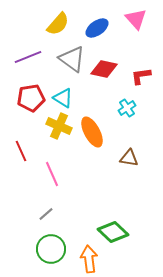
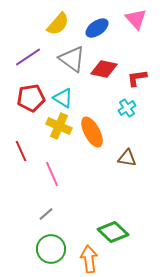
purple line: rotated 12 degrees counterclockwise
red L-shape: moved 4 px left, 2 px down
brown triangle: moved 2 px left
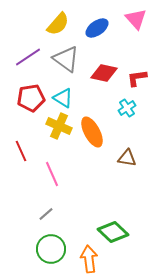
gray triangle: moved 6 px left
red diamond: moved 4 px down
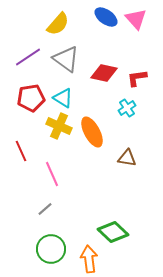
blue ellipse: moved 9 px right, 11 px up; rotated 70 degrees clockwise
gray line: moved 1 px left, 5 px up
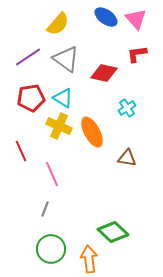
red L-shape: moved 24 px up
gray line: rotated 28 degrees counterclockwise
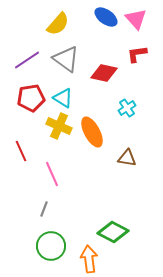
purple line: moved 1 px left, 3 px down
gray line: moved 1 px left
green diamond: rotated 16 degrees counterclockwise
green circle: moved 3 px up
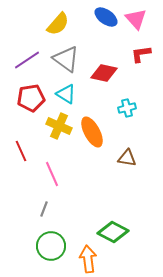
red L-shape: moved 4 px right
cyan triangle: moved 3 px right, 4 px up
cyan cross: rotated 18 degrees clockwise
orange arrow: moved 1 px left
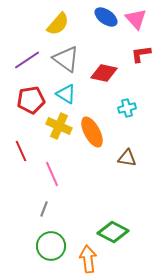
red pentagon: moved 2 px down
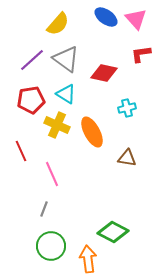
purple line: moved 5 px right; rotated 8 degrees counterclockwise
yellow cross: moved 2 px left, 1 px up
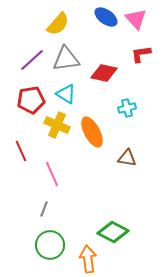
gray triangle: rotated 44 degrees counterclockwise
green circle: moved 1 px left, 1 px up
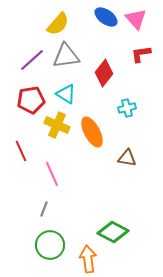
gray triangle: moved 3 px up
red diamond: rotated 64 degrees counterclockwise
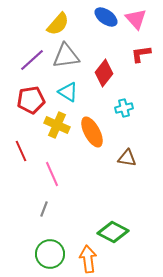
cyan triangle: moved 2 px right, 2 px up
cyan cross: moved 3 px left
green circle: moved 9 px down
